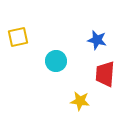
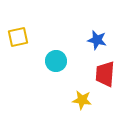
yellow star: moved 2 px right, 1 px up
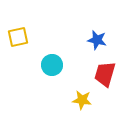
cyan circle: moved 4 px left, 4 px down
red trapezoid: rotated 12 degrees clockwise
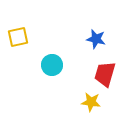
blue star: moved 1 px left, 1 px up
yellow star: moved 9 px right, 2 px down
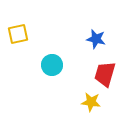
yellow square: moved 3 px up
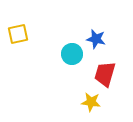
cyan circle: moved 20 px right, 11 px up
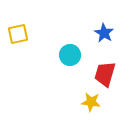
blue star: moved 8 px right, 6 px up; rotated 18 degrees clockwise
cyan circle: moved 2 px left, 1 px down
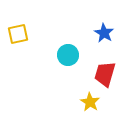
cyan circle: moved 2 px left
yellow star: moved 1 px left; rotated 24 degrees clockwise
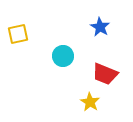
blue star: moved 4 px left, 6 px up
cyan circle: moved 5 px left, 1 px down
red trapezoid: rotated 84 degrees counterclockwise
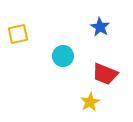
yellow star: rotated 12 degrees clockwise
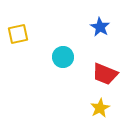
cyan circle: moved 1 px down
yellow star: moved 10 px right, 6 px down
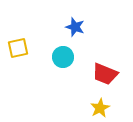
blue star: moved 25 px left; rotated 12 degrees counterclockwise
yellow square: moved 14 px down
